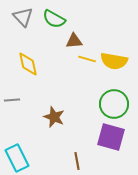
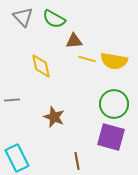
yellow diamond: moved 13 px right, 2 px down
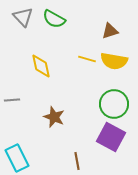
brown triangle: moved 36 px right, 10 px up; rotated 12 degrees counterclockwise
purple square: rotated 12 degrees clockwise
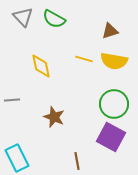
yellow line: moved 3 px left
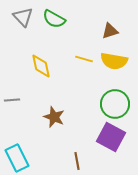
green circle: moved 1 px right
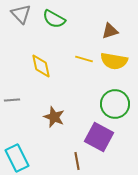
gray triangle: moved 2 px left, 3 px up
purple square: moved 12 px left
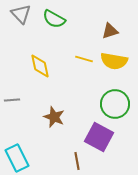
yellow diamond: moved 1 px left
